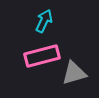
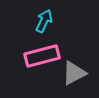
gray triangle: rotated 12 degrees counterclockwise
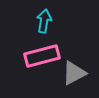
cyan arrow: rotated 15 degrees counterclockwise
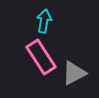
pink rectangle: moved 1 px left, 1 px down; rotated 72 degrees clockwise
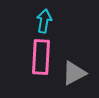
pink rectangle: rotated 36 degrees clockwise
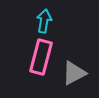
pink rectangle: rotated 12 degrees clockwise
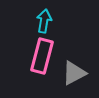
pink rectangle: moved 1 px right, 1 px up
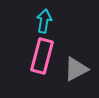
gray triangle: moved 2 px right, 4 px up
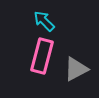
cyan arrow: rotated 55 degrees counterclockwise
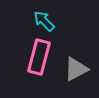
pink rectangle: moved 3 px left, 1 px down
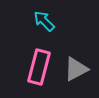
pink rectangle: moved 10 px down
